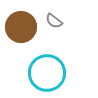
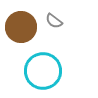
cyan circle: moved 4 px left, 2 px up
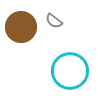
cyan circle: moved 27 px right
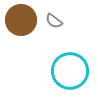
brown circle: moved 7 px up
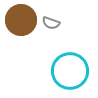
gray semicircle: moved 3 px left, 2 px down; rotated 18 degrees counterclockwise
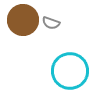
brown circle: moved 2 px right
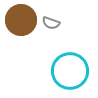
brown circle: moved 2 px left
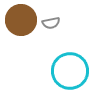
gray semicircle: rotated 30 degrees counterclockwise
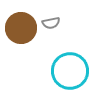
brown circle: moved 8 px down
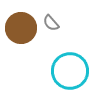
gray semicircle: rotated 60 degrees clockwise
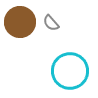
brown circle: moved 1 px left, 6 px up
